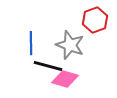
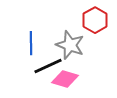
red hexagon: rotated 10 degrees counterclockwise
black line: rotated 40 degrees counterclockwise
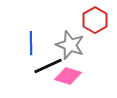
pink diamond: moved 3 px right, 3 px up
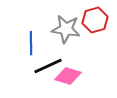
red hexagon: rotated 15 degrees clockwise
gray star: moved 4 px left, 16 px up; rotated 12 degrees counterclockwise
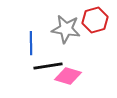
black line: rotated 16 degrees clockwise
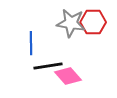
red hexagon: moved 2 px left, 2 px down; rotated 15 degrees clockwise
gray star: moved 5 px right, 6 px up
pink diamond: rotated 32 degrees clockwise
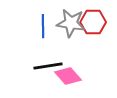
blue line: moved 12 px right, 17 px up
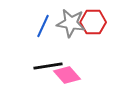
blue line: rotated 25 degrees clockwise
pink diamond: moved 1 px left, 1 px up
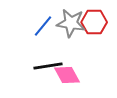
red hexagon: moved 1 px right
blue line: rotated 15 degrees clockwise
pink diamond: rotated 12 degrees clockwise
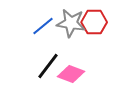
blue line: rotated 10 degrees clockwise
black line: rotated 44 degrees counterclockwise
pink diamond: moved 4 px right, 1 px up; rotated 40 degrees counterclockwise
